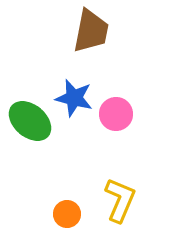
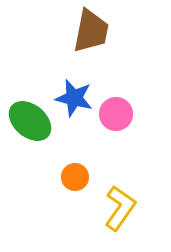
yellow L-shape: moved 8 px down; rotated 12 degrees clockwise
orange circle: moved 8 px right, 37 px up
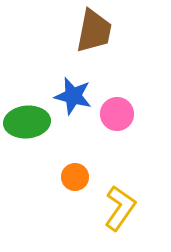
brown trapezoid: moved 3 px right
blue star: moved 1 px left, 2 px up
pink circle: moved 1 px right
green ellipse: moved 3 px left, 1 px down; rotated 45 degrees counterclockwise
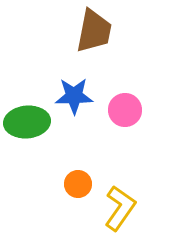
blue star: moved 1 px right; rotated 15 degrees counterclockwise
pink circle: moved 8 px right, 4 px up
orange circle: moved 3 px right, 7 px down
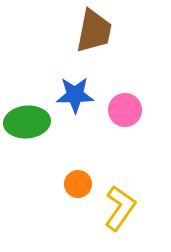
blue star: moved 1 px right, 1 px up
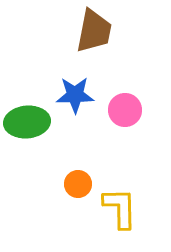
yellow L-shape: rotated 36 degrees counterclockwise
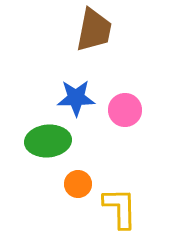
brown trapezoid: moved 1 px up
blue star: moved 1 px right, 3 px down
green ellipse: moved 21 px right, 19 px down
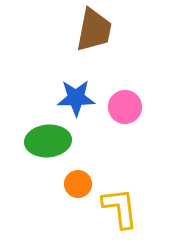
pink circle: moved 3 px up
yellow L-shape: rotated 6 degrees counterclockwise
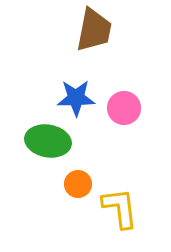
pink circle: moved 1 px left, 1 px down
green ellipse: rotated 15 degrees clockwise
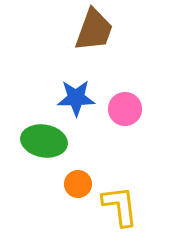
brown trapezoid: rotated 9 degrees clockwise
pink circle: moved 1 px right, 1 px down
green ellipse: moved 4 px left
yellow L-shape: moved 2 px up
